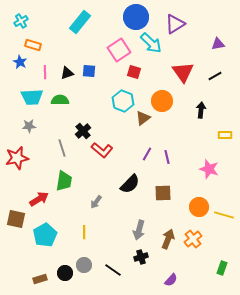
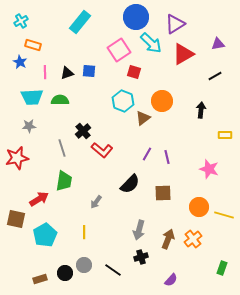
red triangle at (183, 72): moved 18 px up; rotated 35 degrees clockwise
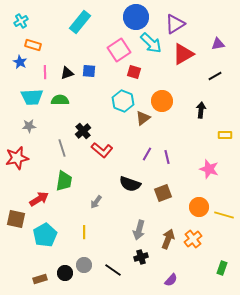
black semicircle at (130, 184): rotated 65 degrees clockwise
brown square at (163, 193): rotated 18 degrees counterclockwise
